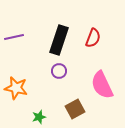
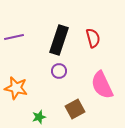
red semicircle: rotated 36 degrees counterclockwise
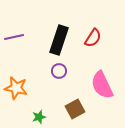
red semicircle: rotated 48 degrees clockwise
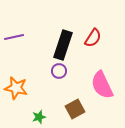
black rectangle: moved 4 px right, 5 px down
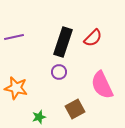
red semicircle: rotated 12 degrees clockwise
black rectangle: moved 3 px up
purple circle: moved 1 px down
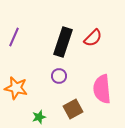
purple line: rotated 54 degrees counterclockwise
purple circle: moved 4 px down
pink semicircle: moved 4 px down; rotated 20 degrees clockwise
brown square: moved 2 px left
